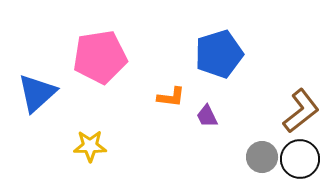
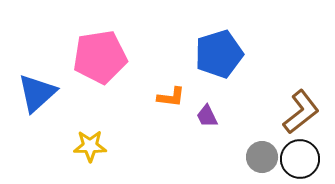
brown L-shape: moved 1 px down
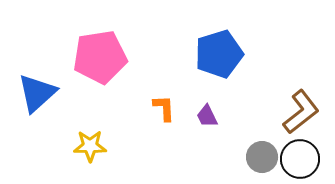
orange L-shape: moved 7 px left, 11 px down; rotated 100 degrees counterclockwise
